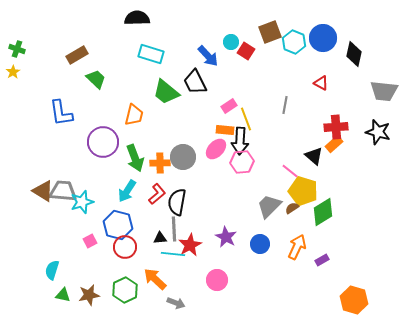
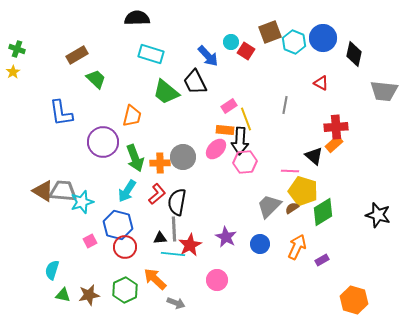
orange trapezoid at (134, 115): moved 2 px left, 1 px down
black star at (378, 132): moved 83 px down
pink hexagon at (242, 162): moved 3 px right
pink line at (290, 171): rotated 36 degrees counterclockwise
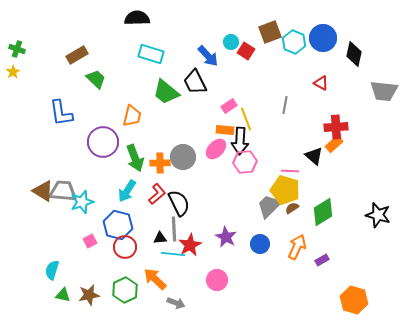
yellow pentagon at (303, 191): moved 18 px left, 1 px up
black semicircle at (177, 202): moved 2 px right, 1 px down; rotated 144 degrees clockwise
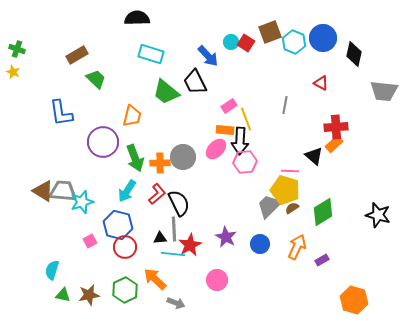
red square at (246, 51): moved 8 px up
yellow star at (13, 72): rotated 16 degrees counterclockwise
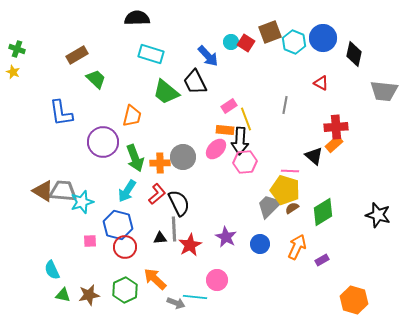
pink square at (90, 241): rotated 24 degrees clockwise
cyan line at (173, 254): moved 22 px right, 43 px down
cyan semicircle at (52, 270): rotated 42 degrees counterclockwise
